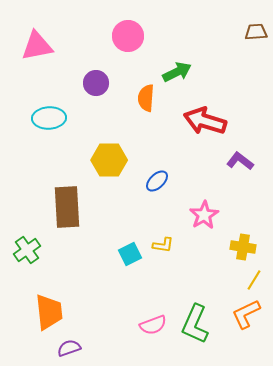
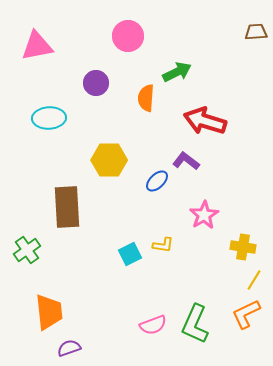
purple L-shape: moved 54 px left
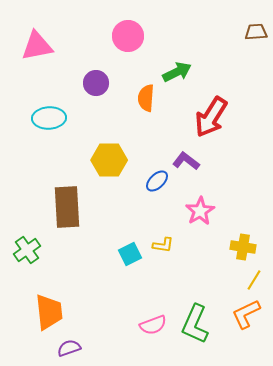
red arrow: moved 6 px right, 4 px up; rotated 75 degrees counterclockwise
pink star: moved 4 px left, 4 px up
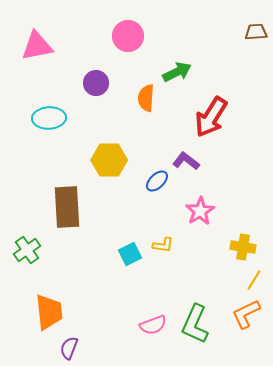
purple semicircle: rotated 50 degrees counterclockwise
